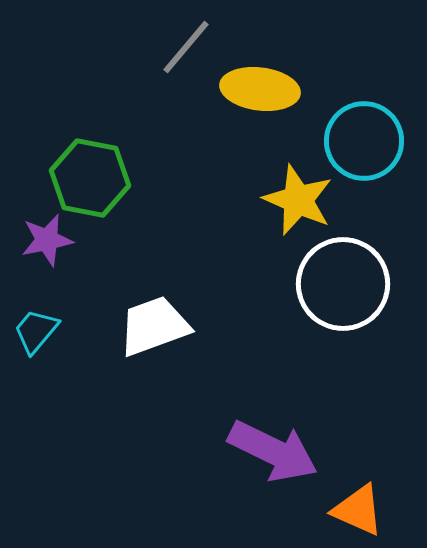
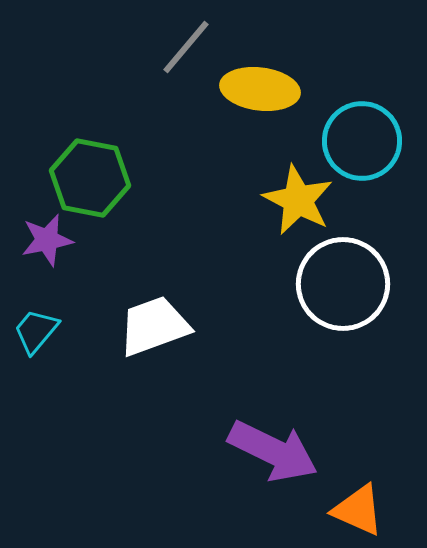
cyan circle: moved 2 px left
yellow star: rotated 4 degrees clockwise
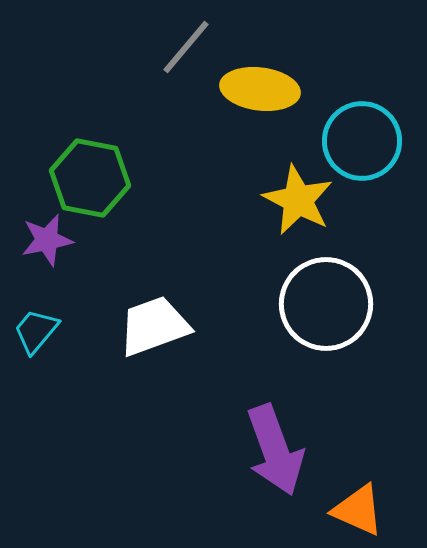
white circle: moved 17 px left, 20 px down
purple arrow: moved 2 px right, 1 px up; rotated 44 degrees clockwise
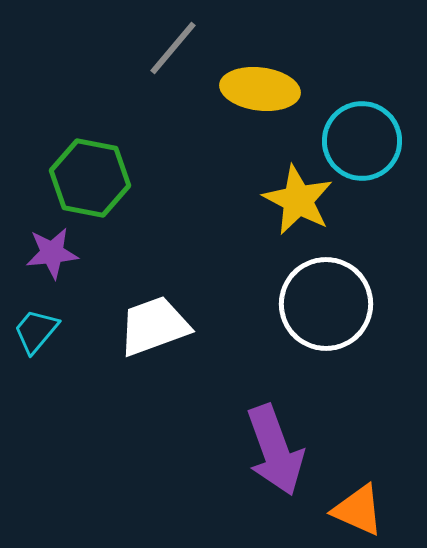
gray line: moved 13 px left, 1 px down
purple star: moved 5 px right, 13 px down; rotated 6 degrees clockwise
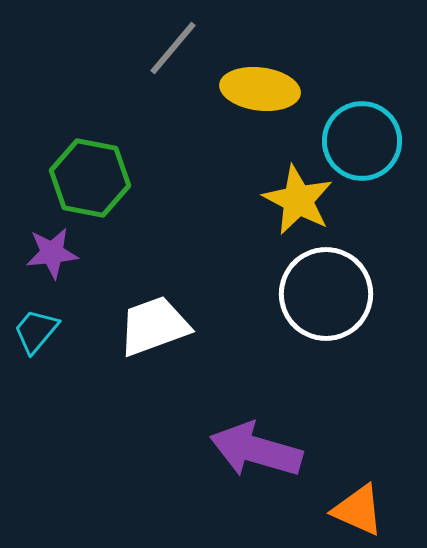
white circle: moved 10 px up
purple arrow: moved 19 px left; rotated 126 degrees clockwise
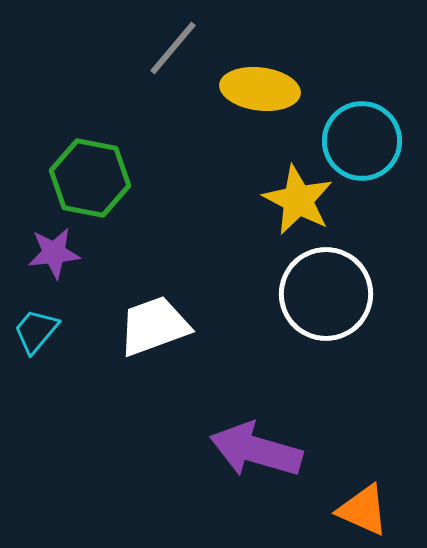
purple star: moved 2 px right
orange triangle: moved 5 px right
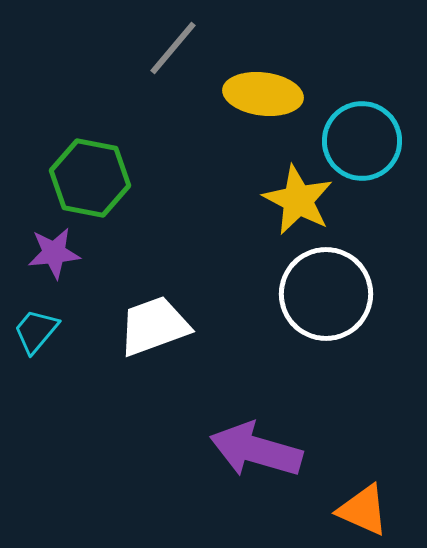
yellow ellipse: moved 3 px right, 5 px down
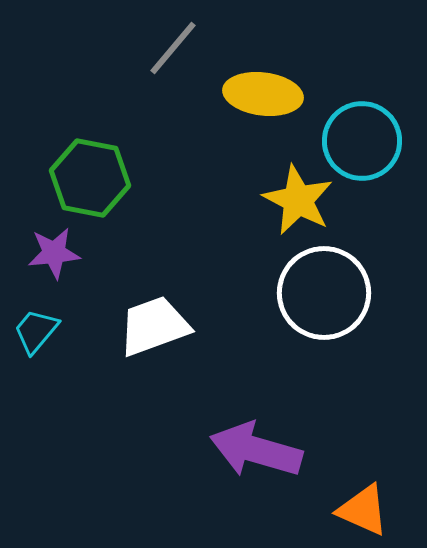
white circle: moved 2 px left, 1 px up
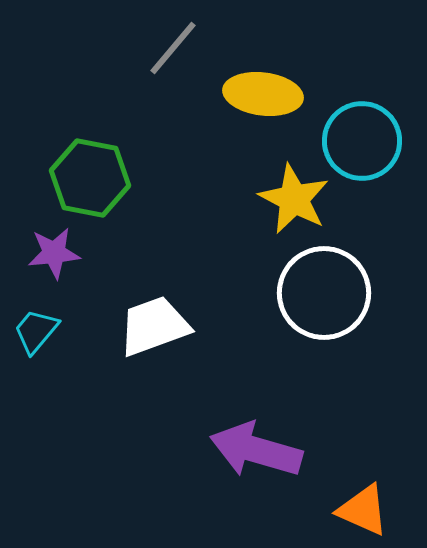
yellow star: moved 4 px left, 1 px up
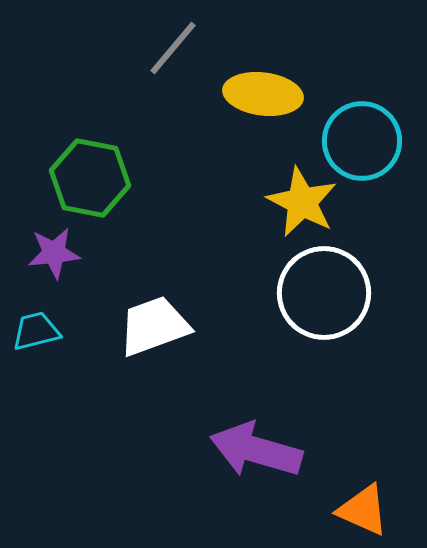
yellow star: moved 8 px right, 3 px down
cyan trapezoid: rotated 36 degrees clockwise
